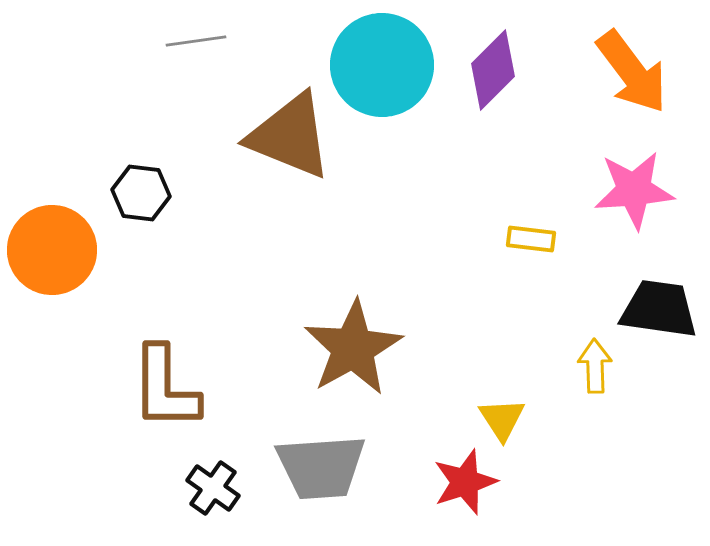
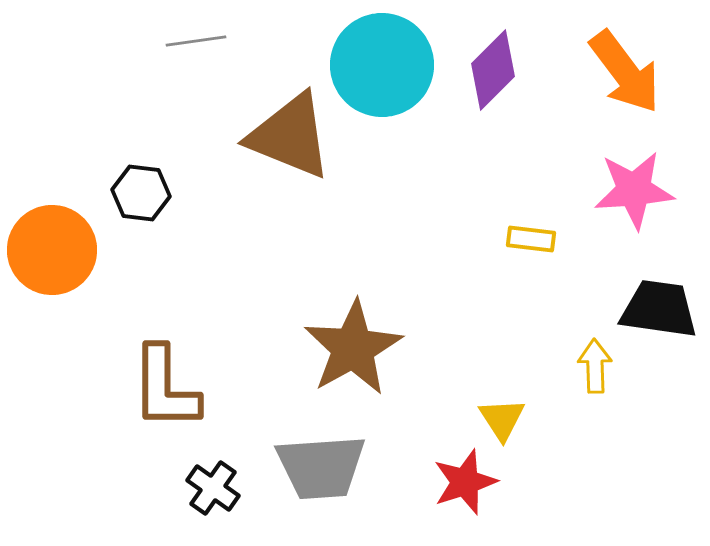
orange arrow: moved 7 px left
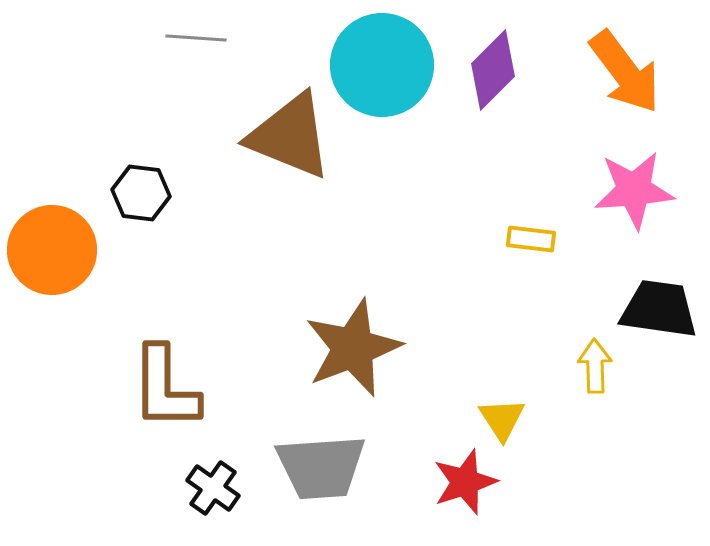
gray line: moved 3 px up; rotated 12 degrees clockwise
brown star: rotated 8 degrees clockwise
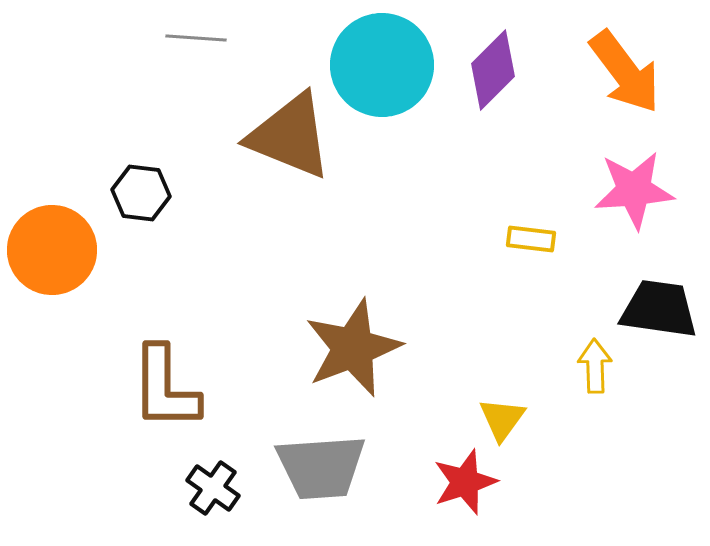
yellow triangle: rotated 9 degrees clockwise
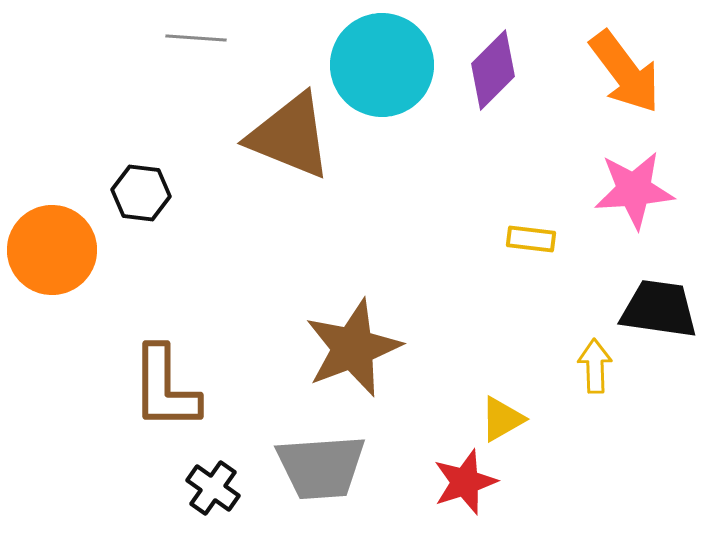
yellow triangle: rotated 24 degrees clockwise
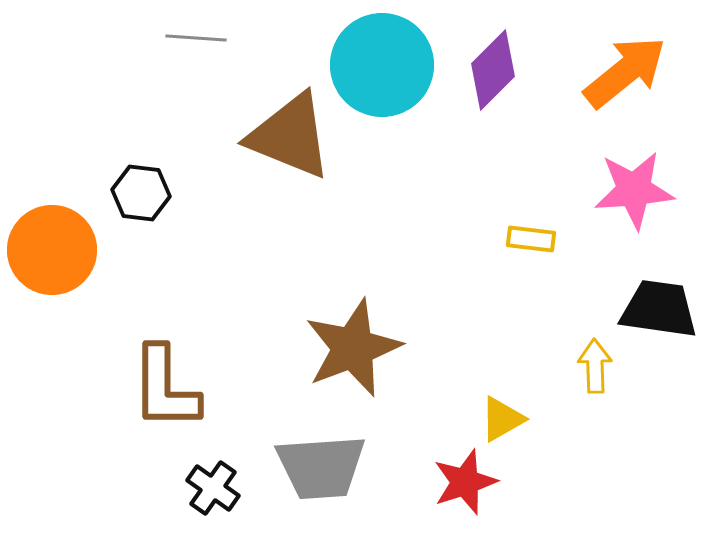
orange arrow: rotated 92 degrees counterclockwise
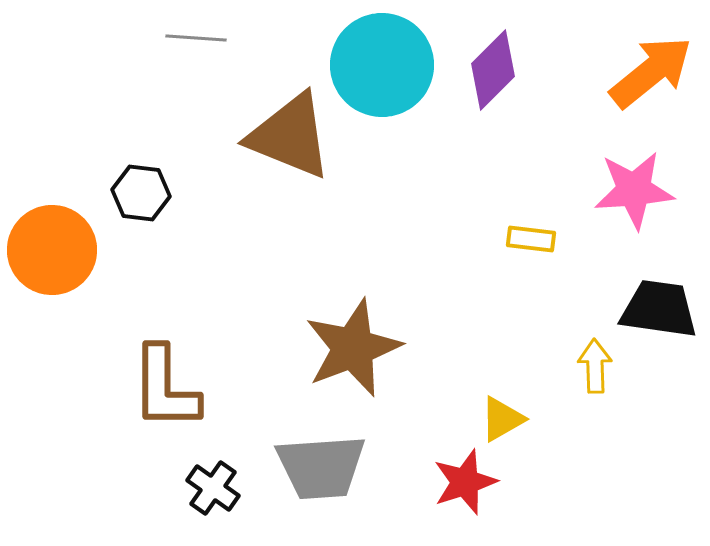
orange arrow: moved 26 px right
